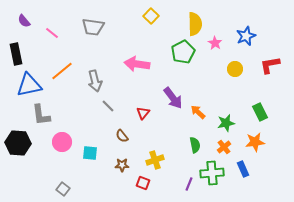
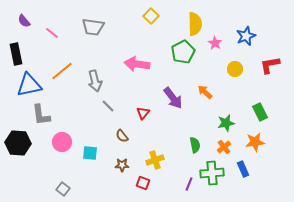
orange arrow: moved 7 px right, 20 px up
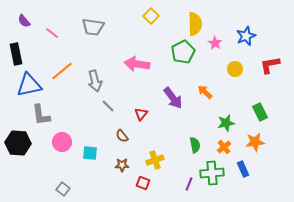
red triangle: moved 2 px left, 1 px down
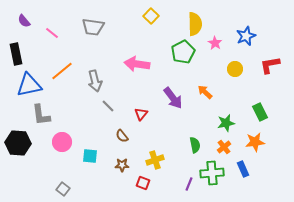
cyan square: moved 3 px down
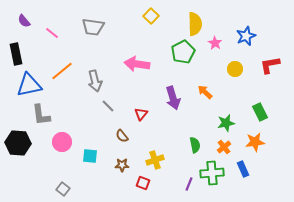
purple arrow: rotated 20 degrees clockwise
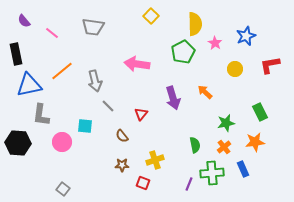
gray L-shape: rotated 15 degrees clockwise
cyan square: moved 5 px left, 30 px up
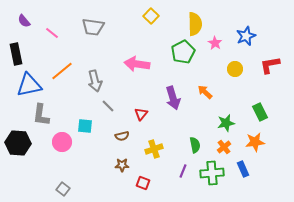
brown semicircle: rotated 64 degrees counterclockwise
yellow cross: moved 1 px left, 11 px up
purple line: moved 6 px left, 13 px up
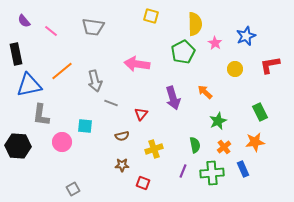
yellow square: rotated 28 degrees counterclockwise
pink line: moved 1 px left, 2 px up
gray line: moved 3 px right, 3 px up; rotated 24 degrees counterclockwise
green star: moved 8 px left, 2 px up; rotated 12 degrees counterclockwise
black hexagon: moved 3 px down
gray square: moved 10 px right; rotated 24 degrees clockwise
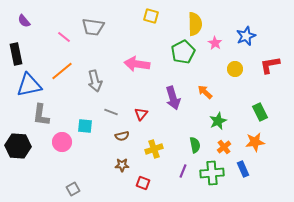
pink line: moved 13 px right, 6 px down
gray line: moved 9 px down
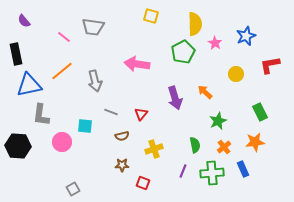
yellow circle: moved 1 px right, 5 px down
purple arrow: moved 2 px right
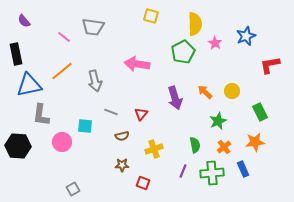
yellow circle: moved 4 px left, 17 px down
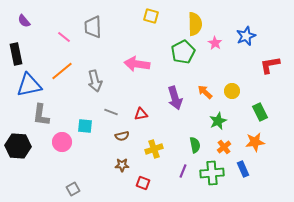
gray trapezoid: rotated 80 degrees clockwise
red triangle: rotated 40 degrees clockwise
